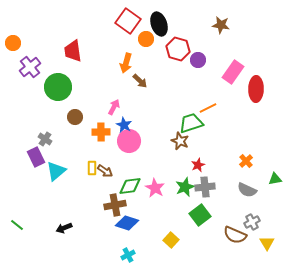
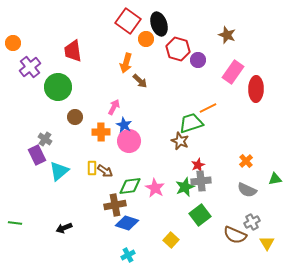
brown star at (221, 25): moved 6 px right, 10 px down; rotated 12 degrees clockwise
purple rectangle at (36, 157): moved 1 px right, 2 px up
cyan triangle at (56, 171): moved 3 px right
gray cross at (205, 187): moved 4 px left, 6 px up
green line at (17, 225): moved 2 px left, 2 px up; rotated 32 degrees counterclockwise
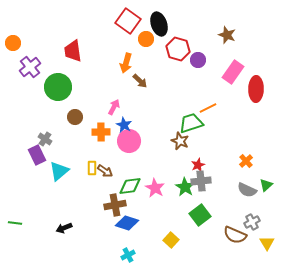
green triangle at (275, 179): moved 9 px left, 6 px down; rotated 32 degrees counterclockwise
green star at (185, 187): rotated 18 degrees counterclockwise
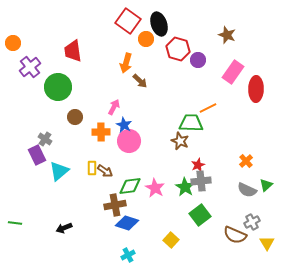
green trapezoid at (191, 123): rotated 20 degrees clockwise
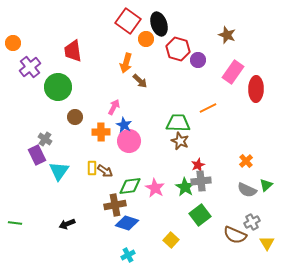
green trapezoid at (191, 123): moved 13 px left
cyan triangle at (59, 171): rotated 15 degrees counterclockwise
black arrow at (64, 228): moved 3 px right, 4 px up
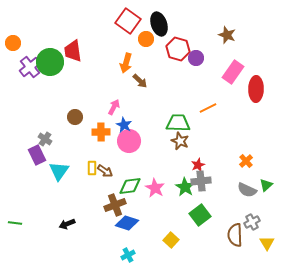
purple circle at (198, 60): moved 2 px left, 2 px up
green circle at (58, 87): moved 8 px left, 25 px up
brown cross at (115, 205): rotated 10 degrees counterclockwise
brown semicircle at (235, 235): rotated 65 degrees clockwise
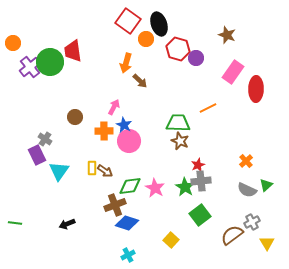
orange cross at (101, 132): moved 3 px right, 1 px up
brown semicircle at (235, 235): moved 3 px left; rotated 55 degrees clockwise
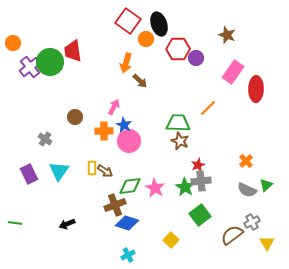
red hexagon at (178, 49): rotated 15 degrees counterclockwise
orange line at (208, 108): rotated 18 degrees counterclockwise
purple rectangle at (37, 155): moved 8 px left, 19 px down
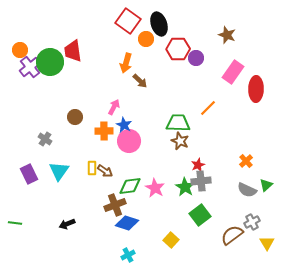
orange circle at (13, 43): moved 7 px right, 7 px down
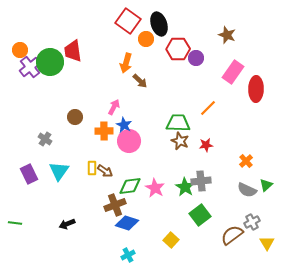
red star at (198, 165): moved 8 px right, 20 px up; rotated 16 degrees clockwise
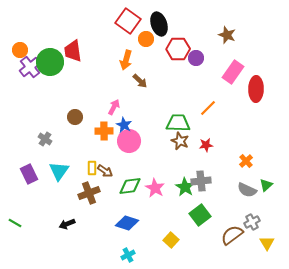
orange arrow at (126, 63): moved 3 px up
brown cross at (115, 205): moved 26 px left, 12 px up
green line at (15, 223): rotated 24 degrees clockwise
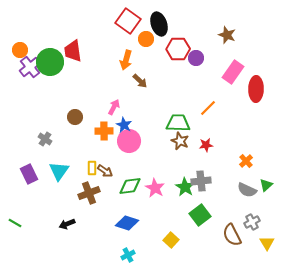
brown semicircle at (232, 235): rotated 80 degrees counterclockwise
